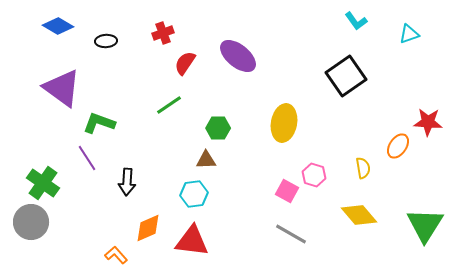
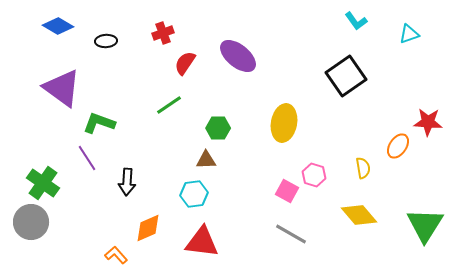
red triangle: moved 10 px right, 1 px down
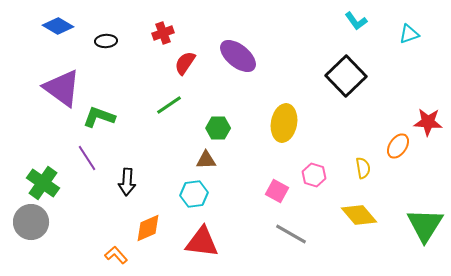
black square: rotated 9 degrees counterclockwise
green L-shape: moved 6 px up
pink square: moved 10 px left
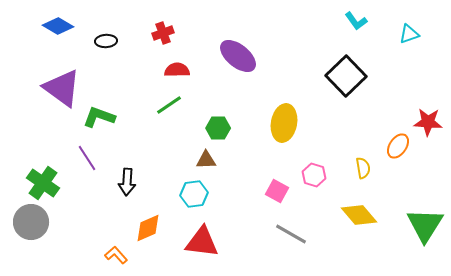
red semicircle: moved 8 px left, 7 px down; rotated 55 degrees clockwise
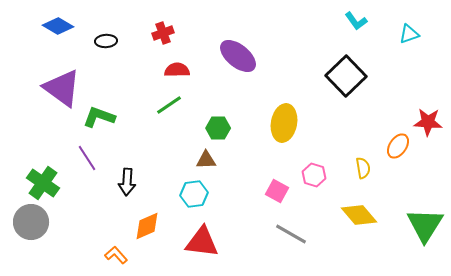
orange diamond: moved 1 px left, 2 px up
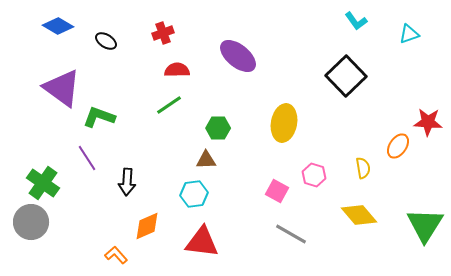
black ellipse: rotated 35 degrees clockwise
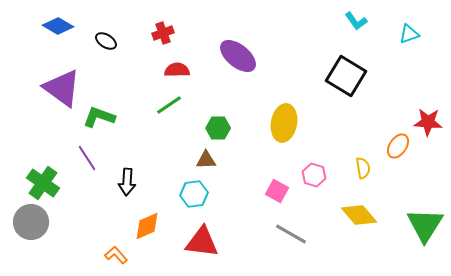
black square: rotated 15 degrees counterclockwise
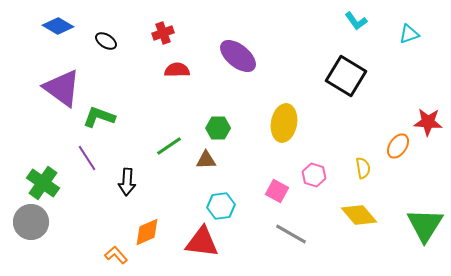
green line: moved 41 px down
cyan hexagon: moved 27 px right, 12 px down
orange diamond: moved 6 px down
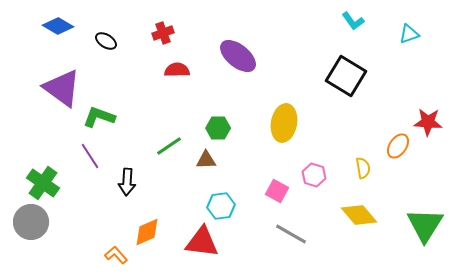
cyan L-shape: moved 3 px left
purple line: moved 3 px right, 2 px up
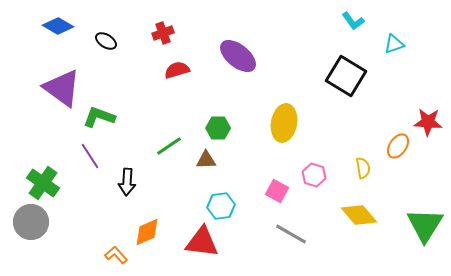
cyan triangle: moved 15 px left, 10 px down
red semicircle: rotated 15 degrees counterclockwise
